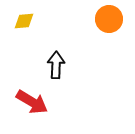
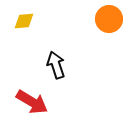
black arrow: rotated 20 degrees counterclockwise
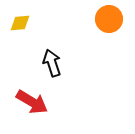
yellow diamond: moved 4 px left, 2 px down
black arrow: moved 4 px left, 2 px up
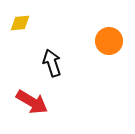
orange circle: moved 22 px down
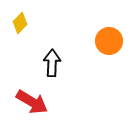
yellow diamond: rotated 40 degrees counterclockwise
black arrow: rotated 20 degrees clockwise
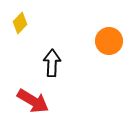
red arrow: moved 1 px right, 1 px up
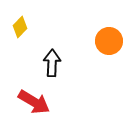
yellow diamond: moved 4 px down
red arrow: moved 1 px right, 1 px down
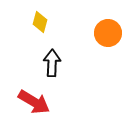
yellow diamond: moved 20 px right, 5 px up; rotated 30 degrees counterclockwise
orange circle: moved 1 px left, 8 px up
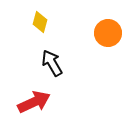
black arrow: rotated 32 degrees counterclockwise
red arrow: rotated 56 degrees counterclockwise
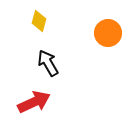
yellow diamond: moved 1 px left, 1 px up
black arrow: moved 4 px left
